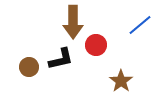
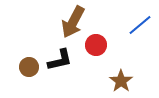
brown arrow: rotated 28 degrees clockwise
black L-shape: moved 1 px left, 1 px down
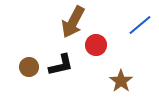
black L-shape: moved 1 px right, 5 px down
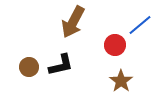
red circle: moved 19 px right
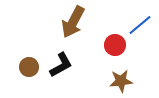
black L-shape: rotated 16 degrees counterclockwise
brown star: rotated 30 degrees clockwise
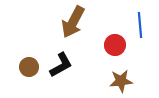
blue line: rotated 55 degrees counterclockwise
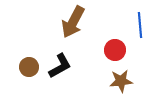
red circle: moved 5 px down
black L-shape: moved 1 px left, 1 px down
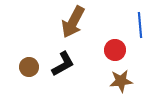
black L-shape: moved 3 px right, 2 px up
